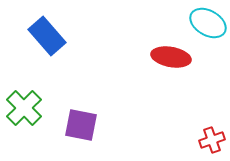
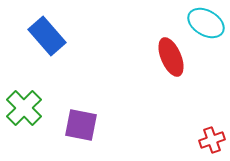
cyan ellipse: moved 2 px left
red ellipse: rotated 57 degrees clockwise
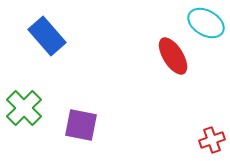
red ellipse: moved 2 px right, 1 px up; rotated 9 degrees counterclockwise
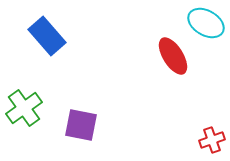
green cross: rotated 9 degrees clockwise
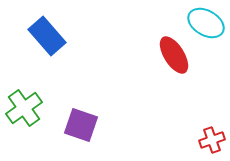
red ellipse: moved 1 px right, 1 px up
purple square: rotated 8 degrees clockwise
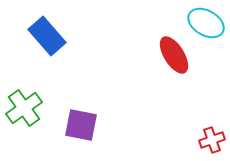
purple square: rotated 8 degrees counterclockwise
